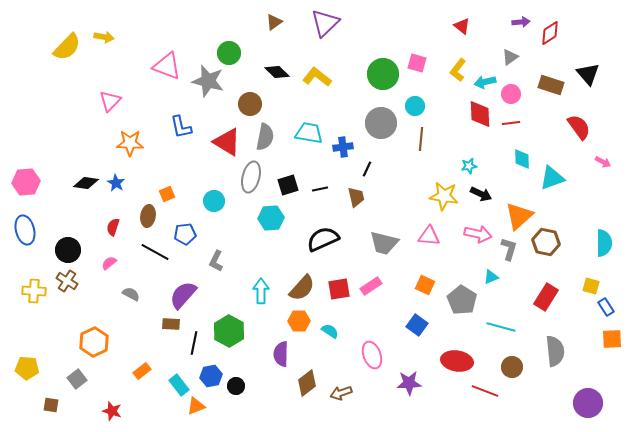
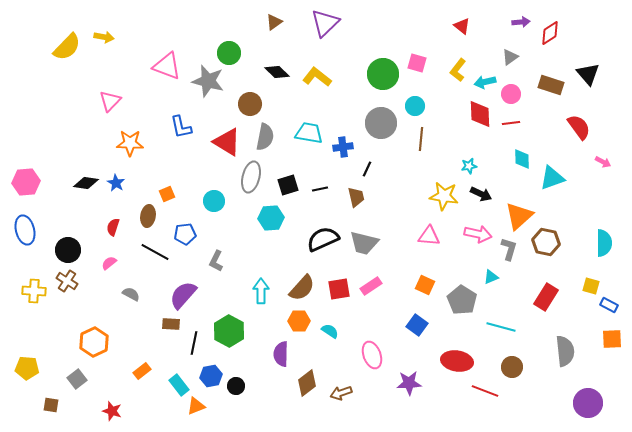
gray trapezoid at (384, 243): moved 20 px left
blue rectangle at (606, 307): moved 3 px right, 2 px up; rotated 30 degrees counterclockwise
gray semicircle at (555, 351): moved 10 px right
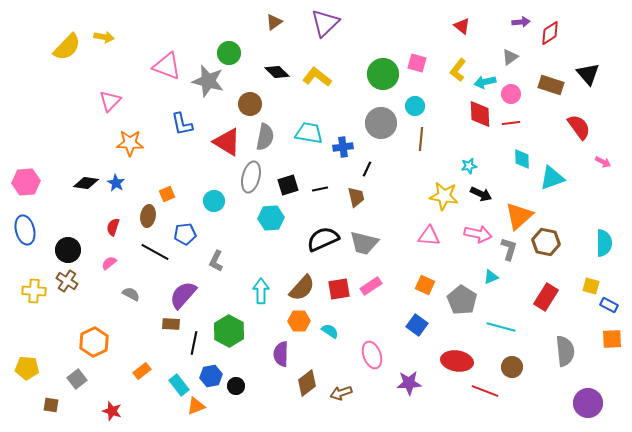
blue L-shape at (181, 127): moved 1 px right, 3 px up
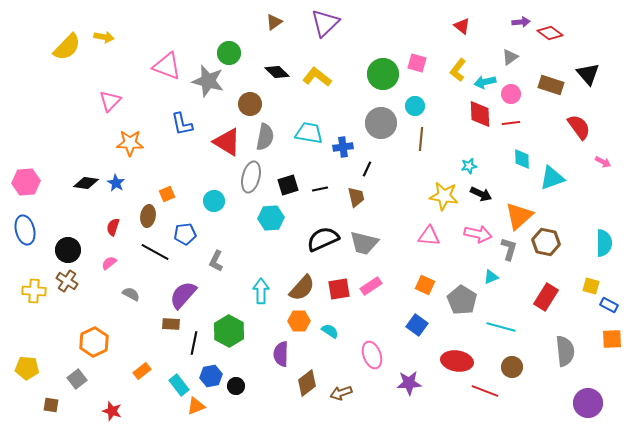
red diamond at (550, 33): rotated 70 degrees clockwise
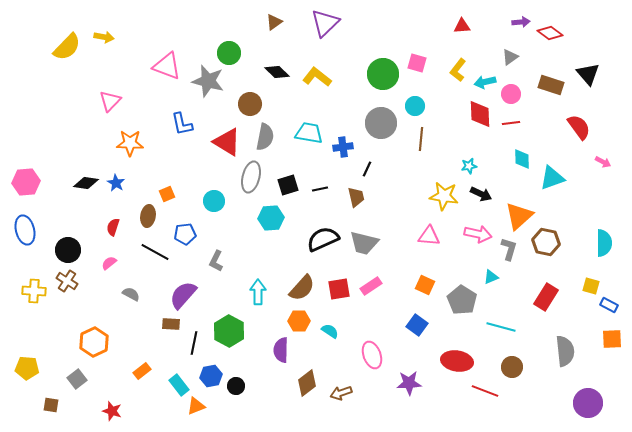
red triangle at (462, 26): rotated 42 degrees counterclockwise
cyan arrow at (261, 291): moved 3 px left, 1 px down
purple semicircle at (281, 354): moved 4 px up
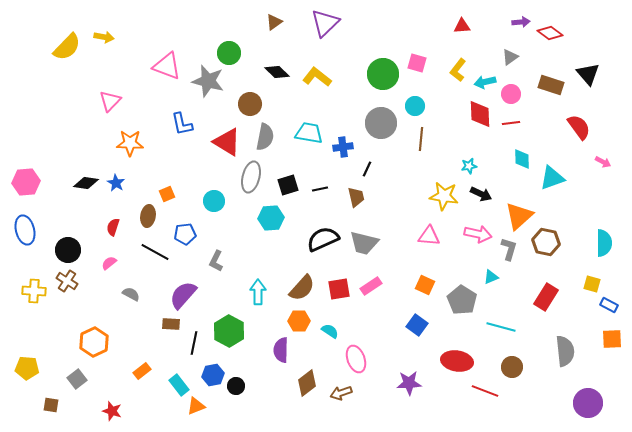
yellow square at (591, 286): moved 1 px right, 2 px up
pink ellipse at (372, 355): moved 16 px left, 4 px down
blue hexagon at (211, 376): moved 2 px right, 1 px up
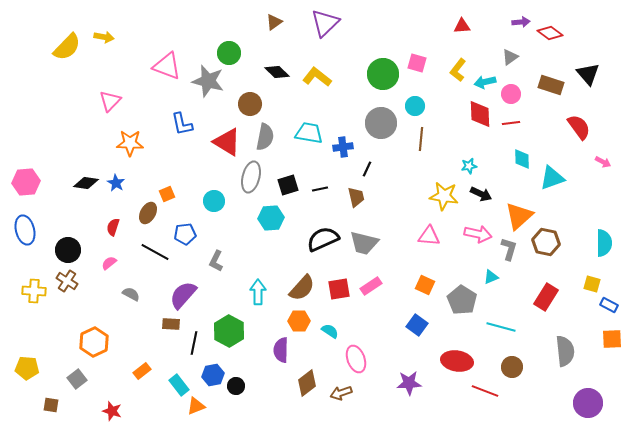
brown ellipse at (148, 216): moved 3 px up; rotated 20 degrees clockwise
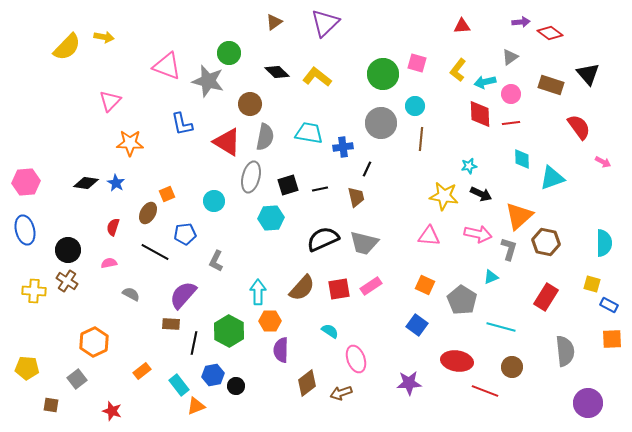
pink semicircle at (109, 263): rotated 28 degrees clockwise
orange hexagon at (299, 321): moved 29 px left
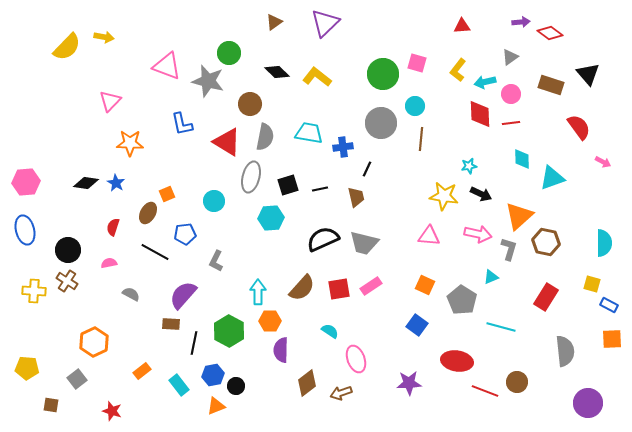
brown circle at (512, 367): moved 5 px right, 15 px down
orange triangle at (196, 406): moved 20 px right
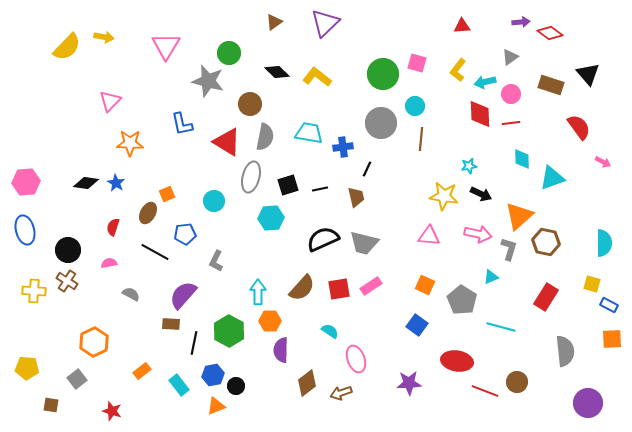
pink triangle at (167, 66): moved 1 px left, 20 px up; rotated 40 degrees clockwise
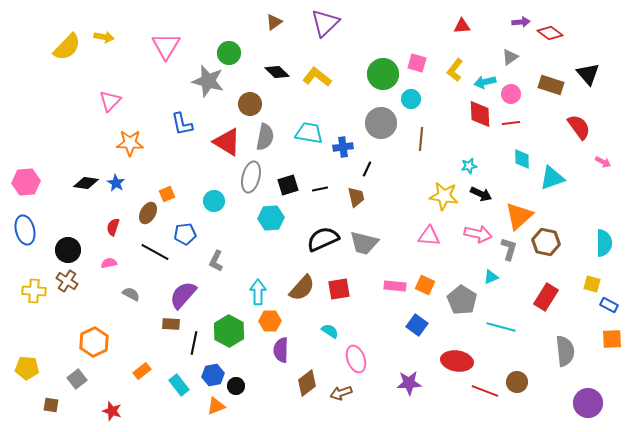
yellow L-shape at (458, 70): moved 3 px left
cyan circle at (415, 106): moved 4 px left, 7 px up
pink rectangle at (371, 286): moved 24 px right; rotated 40 degrees clockwise
